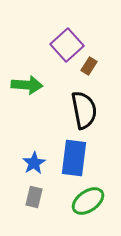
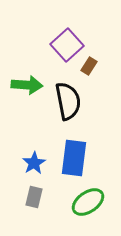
black semicircle: moved 16 px left, 9 px up
green ellipse: moved 1 px down
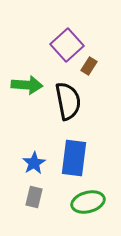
green ellipse: rotated 20 degrees clockwise
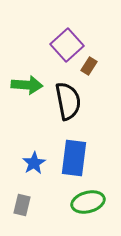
gray rectangle: moved 12 px left, 8 px down
